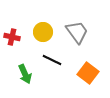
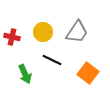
gray trapezoid: rotated 70 degrees clockwise
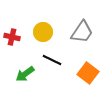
gray trapezoid: moved 5 px right
green arrow: rotated 78 degrees clockwise
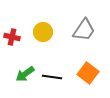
gray trapezoid: moved 2 px right, 2 px up
black line: moved 17 px down; rotated 18 degrees counterclockwise
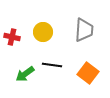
gray trapezoid: rotated 30 degrees counterclockwise
black line: moved 12 px up
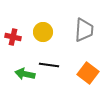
red cross: moved 1 px right
black line: moved 3 px left
green arrow: rotated 48 degrees clockwise
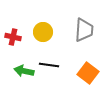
green arrow: moved 1 px left, 3 px up
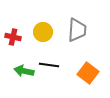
gray trapezoid: moved 7 px left
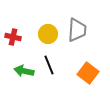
yellow circle: moved 5 px right, 2 px down
black line: rotated 60 degrees clockwise
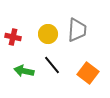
black line: moved 3 px right; rotated 18 degrees counterclockwise
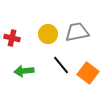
gray trapezoid: moved 2 px down; rotated 105 degrees counterclockwise
red cross: moved 1 px left, 1 px down
black line: moved 9 px right
green arrow: rotated 18 degrees counterclockwise
